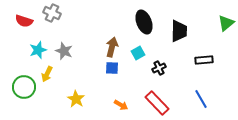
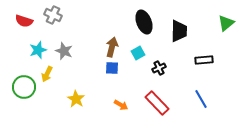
gray cross: moved 1 px right, 2 px down
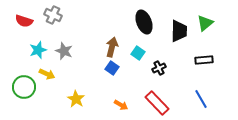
green triangle: moved 21 px left
cyan square: rotated 24 degrees counterclockwise
blue square: rotated 32 degrees clockwise
yellow arrow: rotated 91 degrees counterclockwise
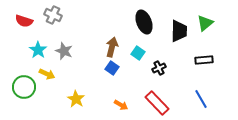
cyan star: rotated 18 degrees counterclockwise
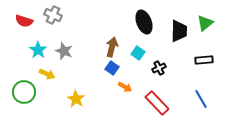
green circle: moved 5 px down
orange arrow: moved 4 px right, 18 px up
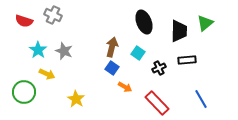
black rectangle: moved 17 px left
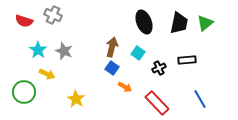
black trapezoid: moved 8 px up; rotated 10 degrees clockwise
blue line: moved 1 px left
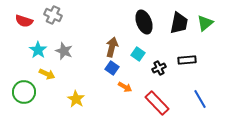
cyan square: moved 1 px down
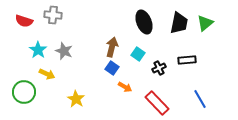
gray cross: rotated 18 degrees counterclockwise
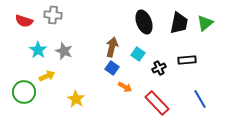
yellow arrow: moved 2 px down; rotated 49 degrees counterclockwise
